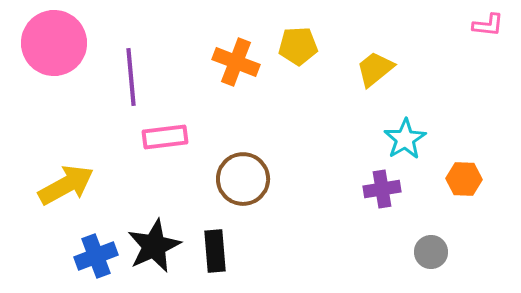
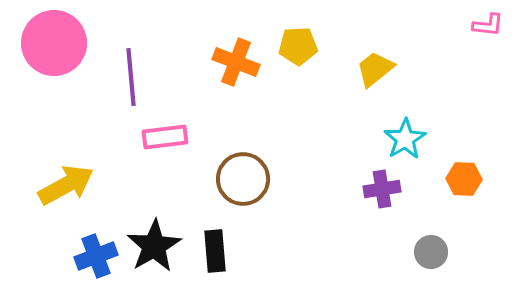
black star: rotated 6 degrees counterclockwise
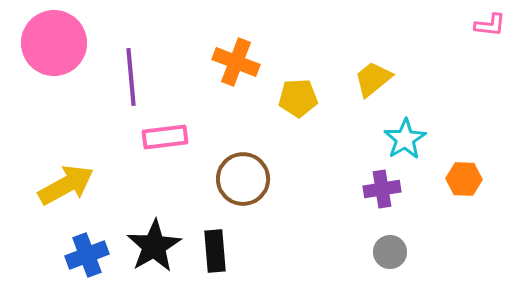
pink L-shape: moved 2 px right
yellow pentagon: moved 52 px down
yellow trapezoid: moved 2 px left, 10 px down
gray circle: moved 41 px left
blue cross: moved 9 px left, 1 px up
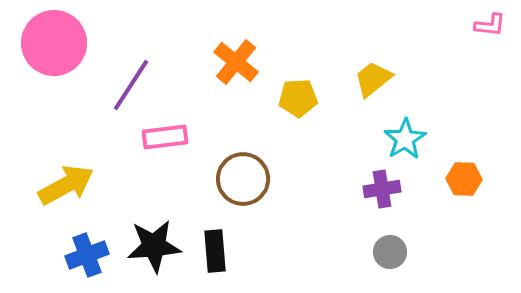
orange cross: rotated 18 degrees clockwise
purple line: moved 8 px down; rotated 38 degrees clockwise
black star: rotated 26 degrees clockwise
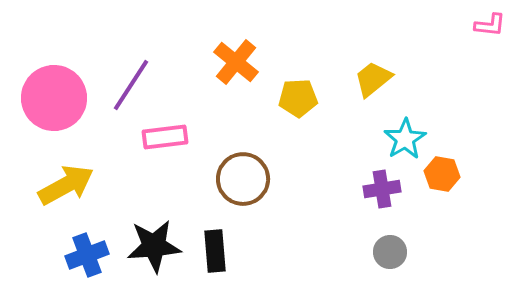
pink circle: moved 55 px down
orange hexagon: moved 22 px left, 5 px up; rotated 8 degrees clockwise
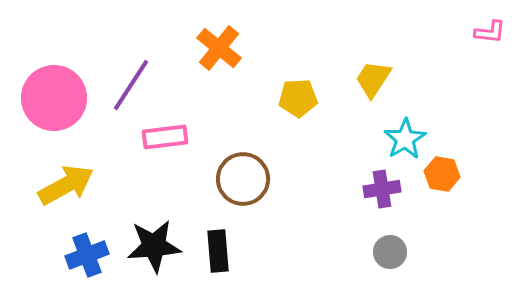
pink L-shape: moved 7 px down
orange cross: moved 17 px left, 14 px up
yellow trapezoid: rotated 18 degrees counterclockwise
black rectangle: moved 3 px right
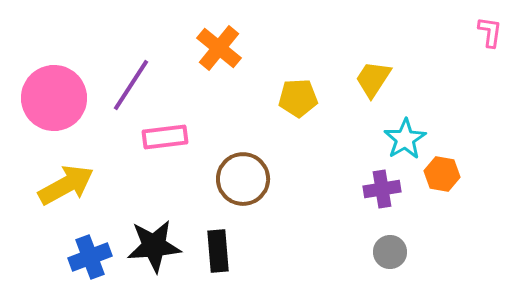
pink L-shape: rotated 88 degrees counterclockwise
blue cross: moved 3 px right, 2 px down
